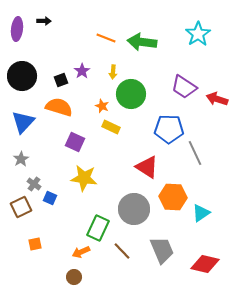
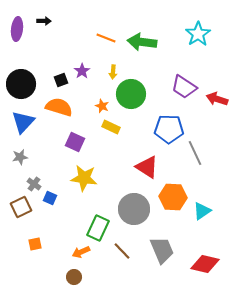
black circle: moved 1 px left, 8 px down
gray star: moved 1 px left, 2 px up; rotated 21 degrees clockwise
cyan triangle: moved 1 px right, 2 px up
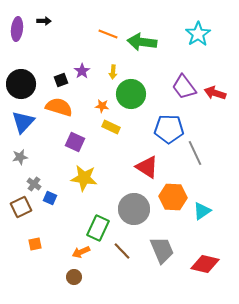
orange line: moved 2 px right, 4 px up
purple trapezoid: rotated 20 degrees clockwise
red arrow: moved 2 px left, 6 px up
orange star: rotated 16 degrees counterclockwise
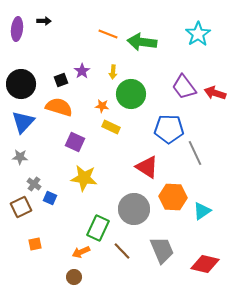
gray star: rotated 14 degrees clockwise
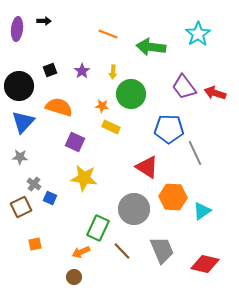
green arrow: moved 9 px right, 5 px down
black square: moved 11 px left, 10 px up
black circle: moved 2 px left, 2 px down
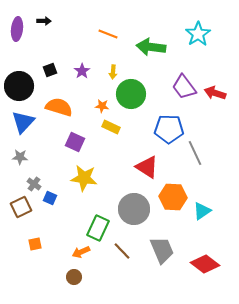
red diamond: rotated 24 degrees clockwise
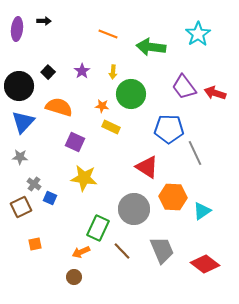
black square: moved 2 px left, 2 px down; rotated 24 degrees counterclockwise
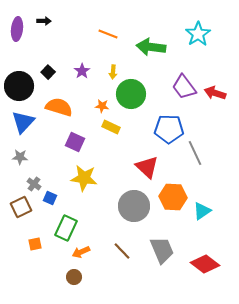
red triangle: rotated 10 degrees clockwise
gray circle: moved 3 px up
green rectangle: moved 32 px left
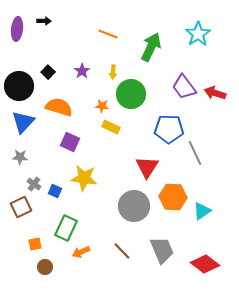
green arrow: rotated 108 degrees clockwise
purple square: moved 5 px left
red triangle: rotated 20 degrees clockwise
blue square: moved 5 px right, 7 px up
brown circle: moved 29 px left, 10 px up
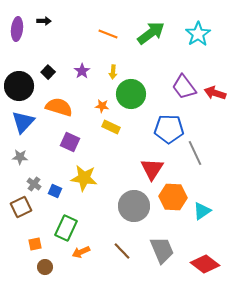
green arrow: moved 14 px up; rotated 28 degrees clockwise
red triangle: moved 5 px right, 2 px down
